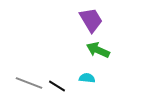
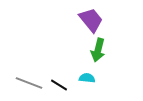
purple trapezoid: rotated 8 degrees counterclockwise
green arrow: rotated 100 degrees counterclockwise
black line: moved 2 px right, 1 px up
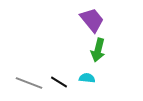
purple trapezoid: moved 1 px right
black line: moved 3 px up
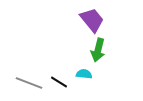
cyan semicircle: moved 3 px left, 4 px up
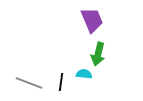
purple trapezoid: rotated 16 degrees clockwise
green arrow: moved 4 px down
black line: moved 2 px right; rotated 66 degrees clockwise
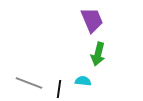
cyan semicircle: moved 1 px left, 7 px down
black line: moved 2 px left, 7 px down
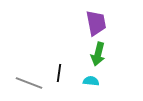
purple trapezoid: moved 4 px right, 3 px down; rotated 12 degrees clockwise
cyan semicircle: moved 8 px right
black line: moved 16 px up
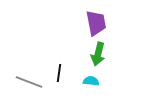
gray line: moved 1 px up
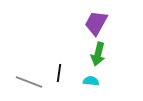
purple trapezoid: rotated 140 degrees counterclockwise
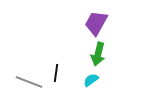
black line: moved 3 px left
cyan semicircle: moved 1 px up; rotated 42 degrees counterclockwise
